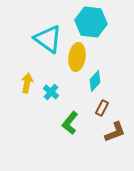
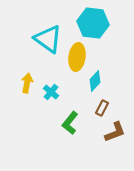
cyan hexagon: moved 2 px right, 1 px down
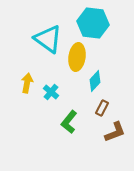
green L-shape: moved 1 px left, 1 px up
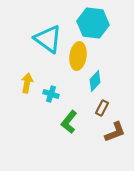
yellow ellipse: moved 1 px right, 1 px up
cyan cross: moved 2 px down; rotated 21 degrees counterclockwise
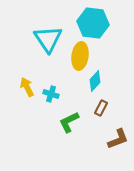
cyan triangle: rotated 20 degrees clockwise
yellow ellipse: moved 2 px right
yellow arrow: moved 4 px down; rotated 36 degrees counterclockwise
brown rectangle: moved 1 px left
green L-shape: rotated 25 degrees clockwise
brown L-shape: moved 3 px right, 7 px down
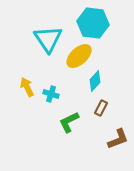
yellow ellipse: moved 1 px left; rotated 40 degrees clockwise
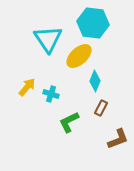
cyan diamond: rotated 20 degrees counterclockwise
yellow arrow: rotated 66 degrees clockwise
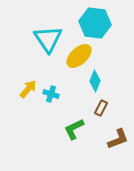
cyan hexagon: moved 2 px right
yellow arrow: moved 1 px right, 2 px down
green L-shape: moved 5 px right, 7 px down
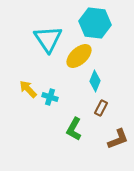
yellow arrow: rotated 84 degrees counterclockwise
cyan cross: moved 1 px left, 3 px down
green L-shape: rotated 35 degrees counterclockwise
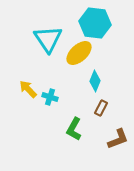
yellow ellipse: moved 3 px up
